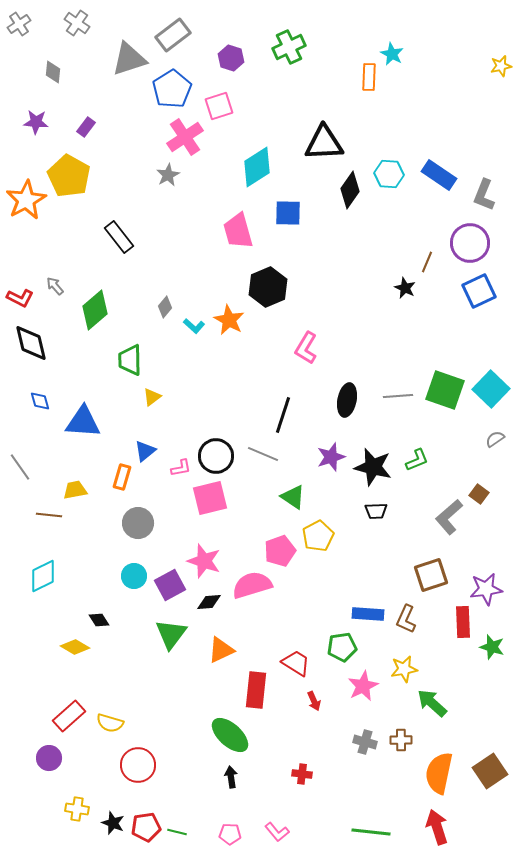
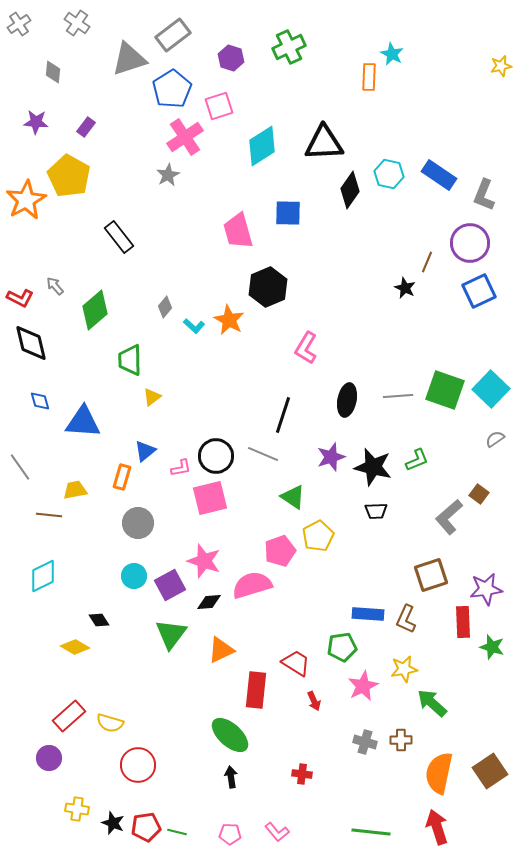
cyan diamond at (257, 167): moved 5 px right, 21 px up
cyan hexagon at (389, 174): rotated 8 degrees clockwise
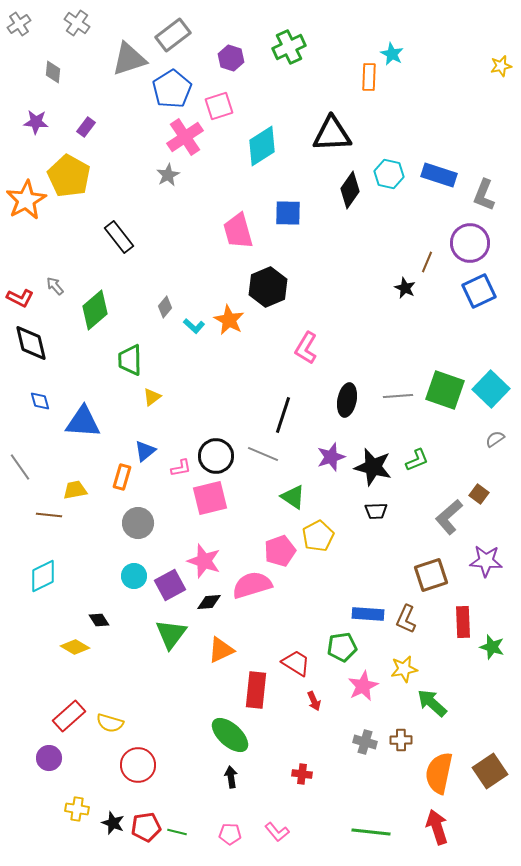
black triangle at (324, 143): moved 8 px right, 9 px up
blue rectangle at (439, 175): rotated 16 degrees counterclockwise
purple star at (486, 589): moved 28 px up; rotated 12 degrees clockwise
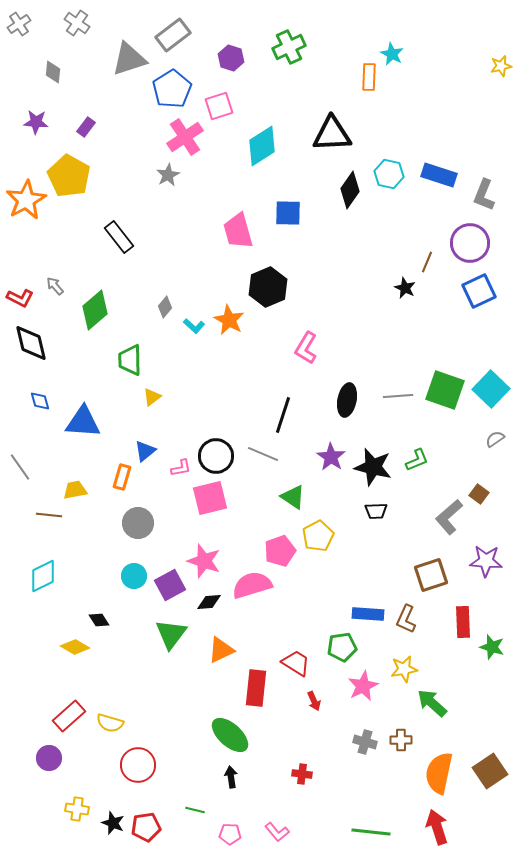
purple star at (331, 457): rotated 20 degrees counterclockwise
red rectangle at (256, 690): moved 2 px up
green line at (177, 832): moved 18 px right, 22 px up
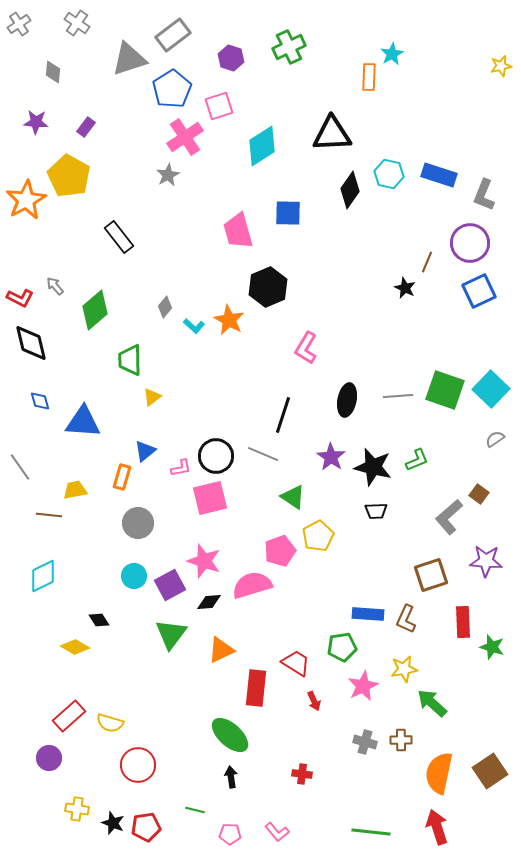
cyan star at (392, 54): rotated 15 degrees clockwise
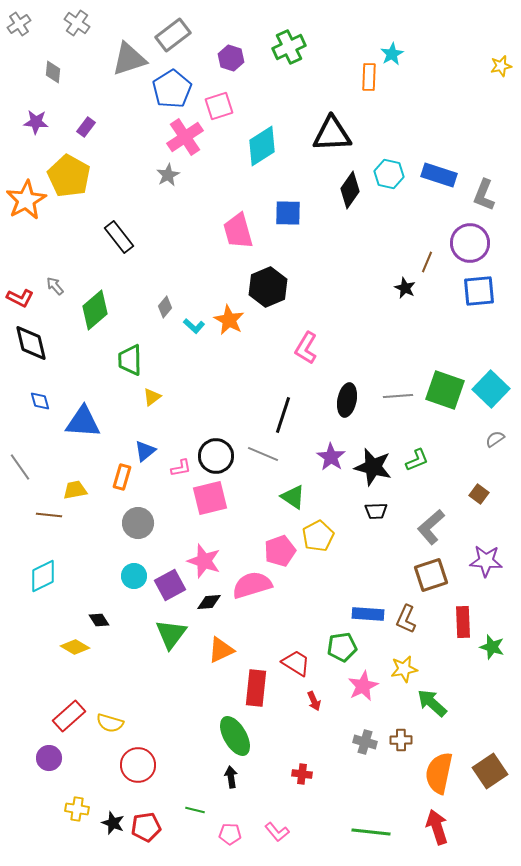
blue square at (479, 291): rotated 20 degrees clockwise
gray L-shape at (449, 517): moved 18 px left, 10 px down
green ellipse at (230, 735): moved 5 px right, 1 px down; rotated 18 degrees clockwise
